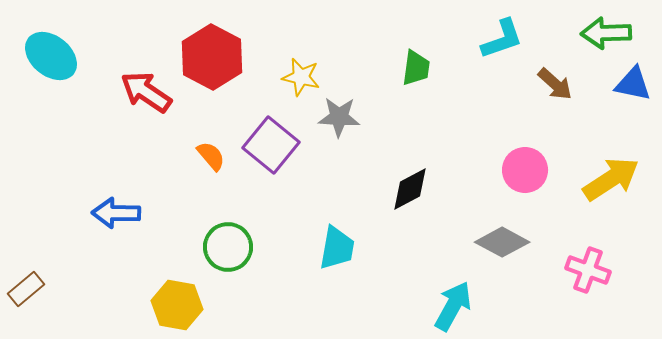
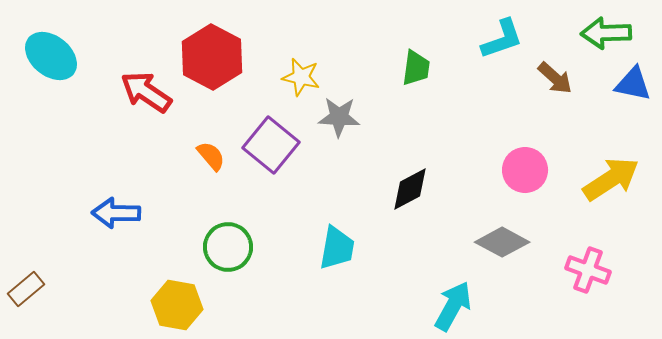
brown arrow: moved 6 px up
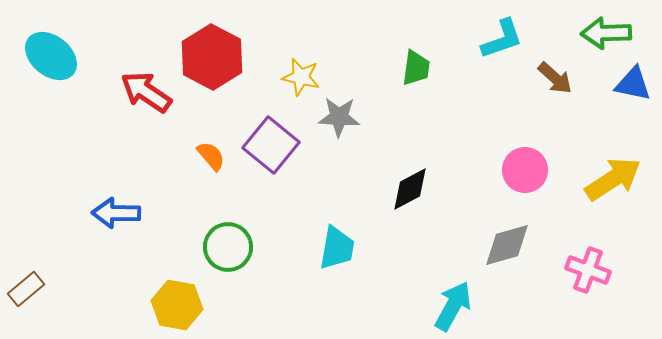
yellow arrow: moved 2 px right
gray diamond: moved 5 px right, 3 px down; rotated 44 degrees counterclockwise
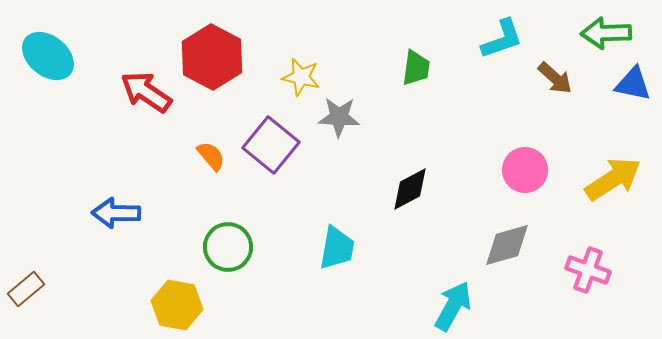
cyan ellipse: moved 3 px left
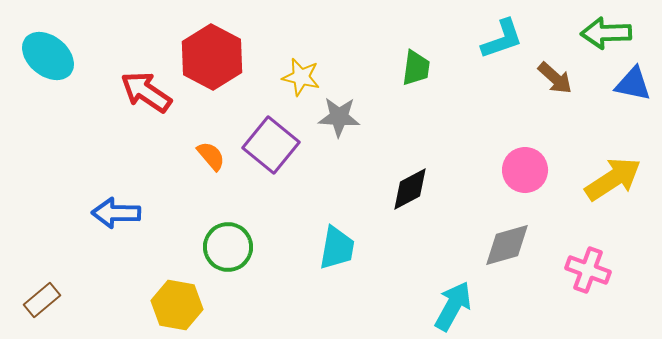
brown rectangle: moved 16 px right, 11 px down
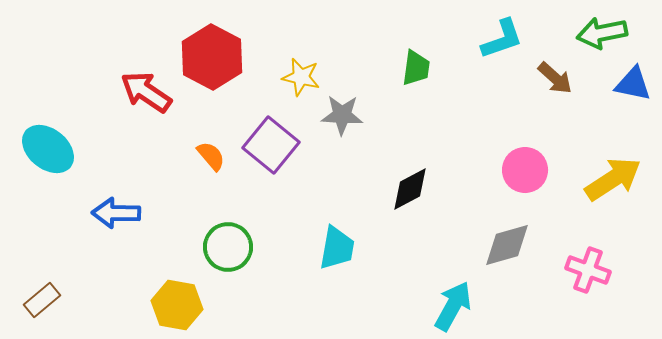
green arrow: moved 4 px left; rotated 9 degrees counterclockwise
cyan ellipse: moved 93 px down
gray star: moved 3 px right, 2 px up
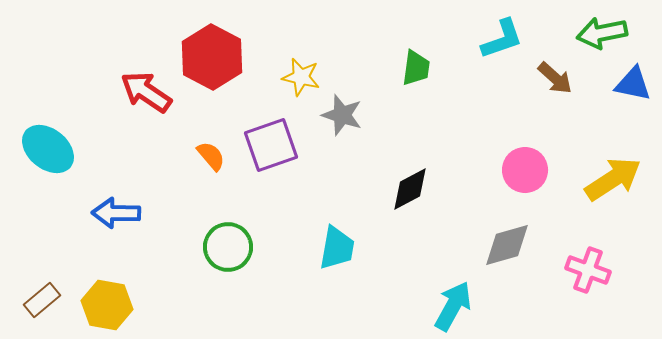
gray star: rotated 15 degrees clockwise
purple square: rotated 32 degrees clockwise
yellow hexagon: moved 70 px left
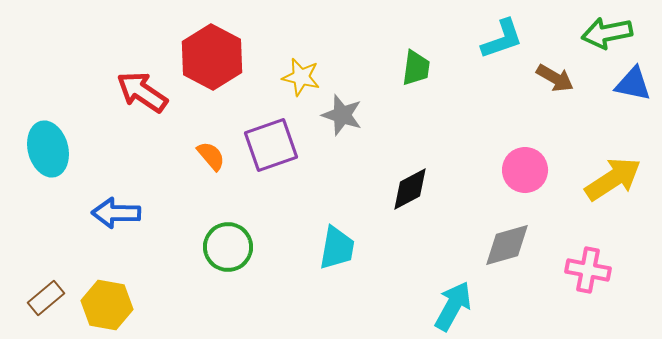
green arrow: moved 5 px right
brown arrow: rotated 12 degrees counterclockwise
red arrow: moved 4 px left
cyan ellipse: rotated 36 degrees clockwise
pink cross: rotated 9 degrees counterclockwise
brown rectangle: moved 4 px right, 2 px up
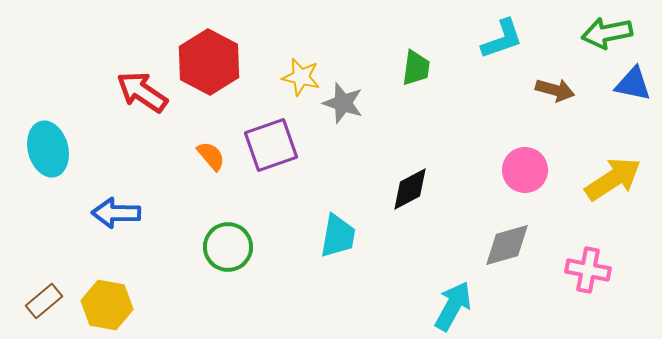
red hexagon: moved 3 px left, 5 px down
brown arrow: moved 12 px down; rotated 15 degrees counterclockwise
gray star: moved 1 px right, 12 px up
cyan trapezoid: moved 1 px right, 12 px up
brown rectangle: moved 2 px left, 3 px down
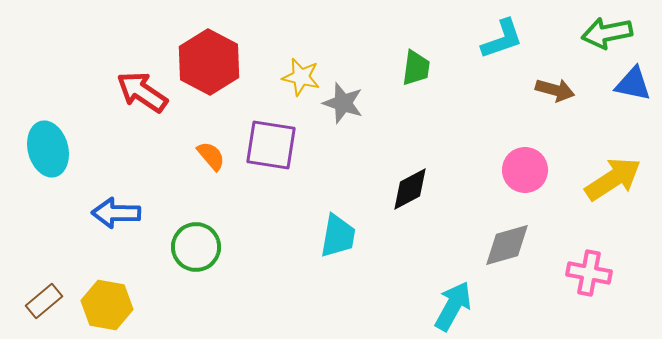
purple square: rotated 28 degrees clockwise
green circle: moved 32 px left
pink cross: moved 1 px right, 3 px down
